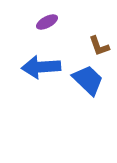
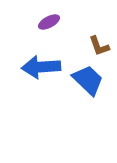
purple ellipse: moved 2 px right
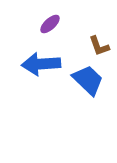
purple ellipse: moved 1 px right, 2 px down; rotated 15 degrees counterclockwise
blue arrow: moved 3 px up
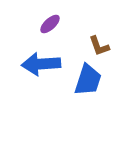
blue trapezoid: rotated 64 degrees clockwise
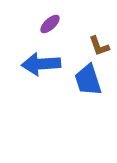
blue trapezoid: rotated 144 degrees clockwise
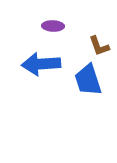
purple ellipse: moved 3 px right, 2 px down; rotated 45 degrees clockwise
